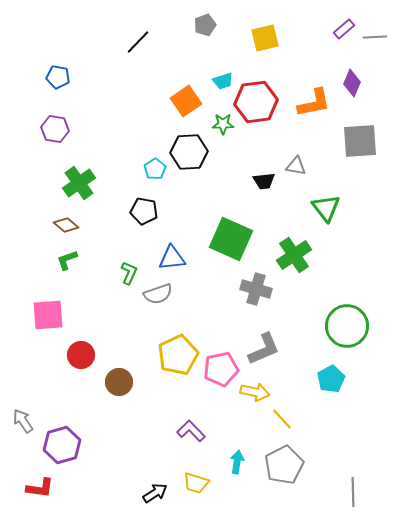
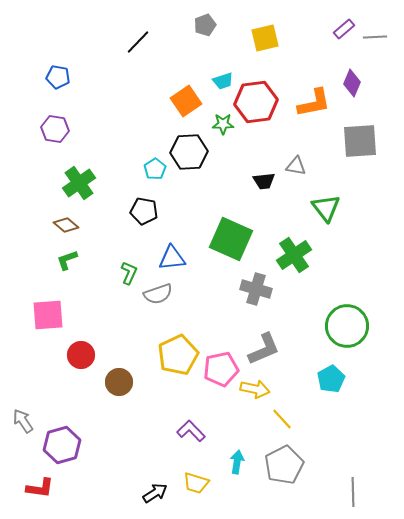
yellow arrow at (255, 392): moved 3 px up
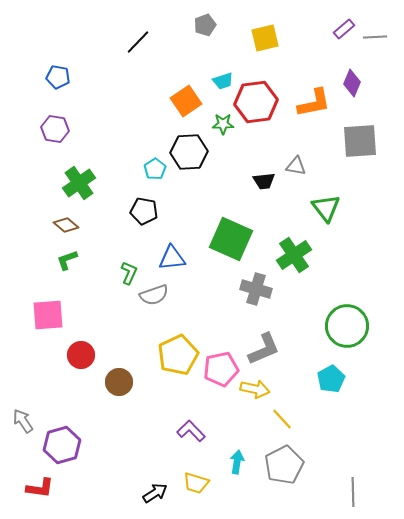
gray semicircle at (158, 294): moved 4 px left, 1 px down
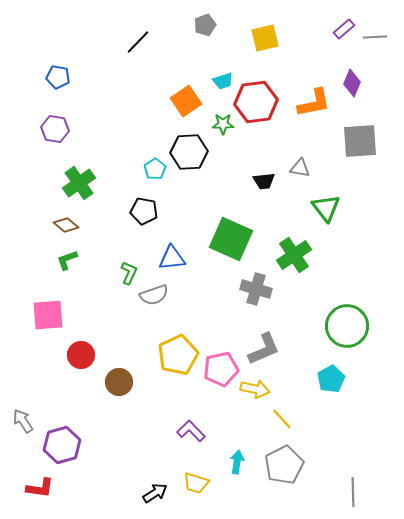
gray triangle at (296, 166): moved 4 px right, 2 px down
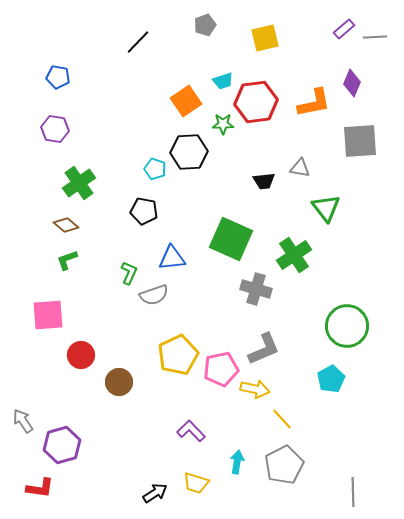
cyan pentagon at (155, 169): rotated 20 degrees counterclockwise
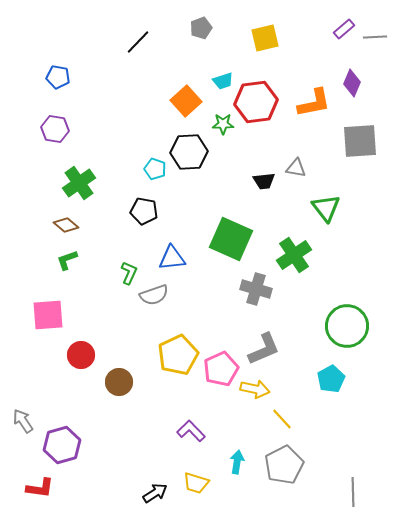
gray pentagon at (205, 25): moved 4 px left, 3 px down
orange square at (186, 101): rotated 8 degrees counterclockwise
gray triangle at (300, 168): moved 4 px left
pink pentagon at (221, 369): rotated 12 degrees counterclockwise
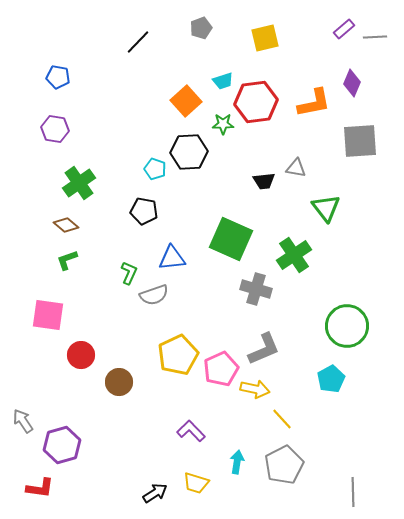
pink square at (48, 315): rotated 12 degrees clockwise
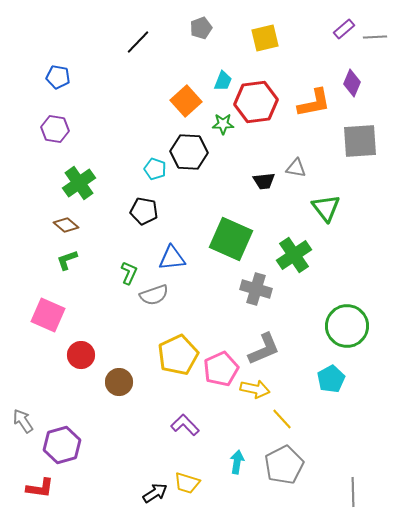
cyan trapezoid at (223, 81): rotated 50 degrees counterclockwise
black hexagon at (189, 152): rotated 6 degrees clockwise
pink square at (48, 315): rotated 16 degrees clockwise
purple L-shape at (191, 431): moved 6 px left, 6 px up
yellow trapezoid at (196, 483): moved 9 px left
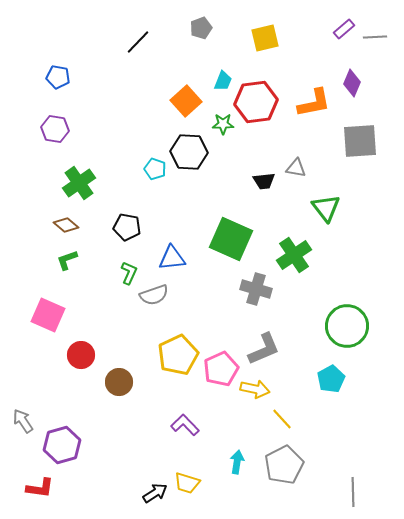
black pentagon at (144, 211): moved 17 px left, 16 px down
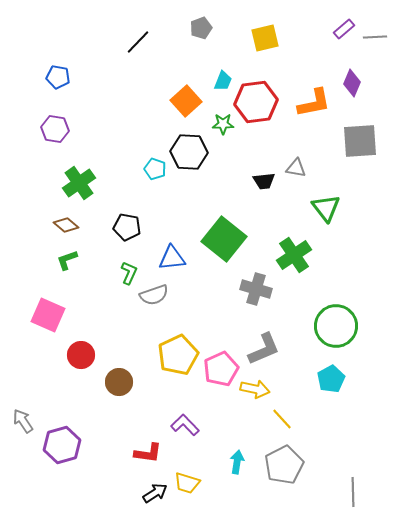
green square at (231, 239): moved 7 px left; rotated 15 degrees clockwise
green circle at (347, 326): moved 11 px left
red L-shape at (40, 488): moved 108 px right, 35 px up
